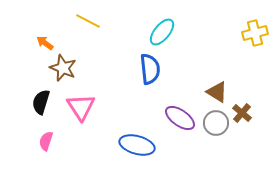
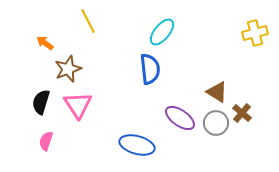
yellow line: rotated 35 degrees clockwise
brown star: moved 5 px right, 1 px down; rotated 28 degrees clockwise
pink triangle: moved 3 px left, 2 px up
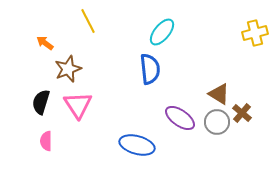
brown triangle: moved 2 px right, 2 px down
gray circle: moved 1 px right, 1 px up
pink semicircle: rotated 18 degrees counterclockwise
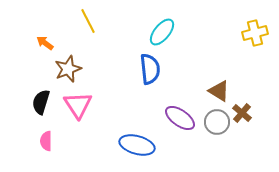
brown triangle: moved 3 px up
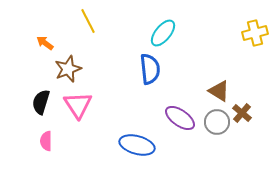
cyan ellipse: moved 1 px right, 1 px down
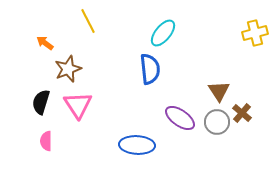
brown triangle: rotated 25 degrees clockwise
blue ellipse: rotated 12 degrees counterclockwise
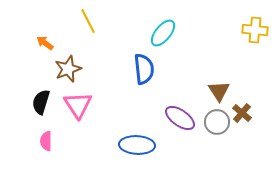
yellow cross: moved 3 px up; rotated 20 degrees clockwise
blue semicircle: moved 6 px left
